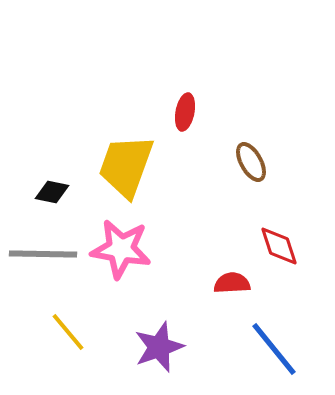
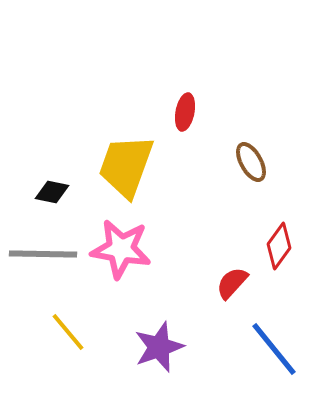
red diamond: rotated 54 degrees clockwise
red semicircle: rotated 45 degrees counterclockwise
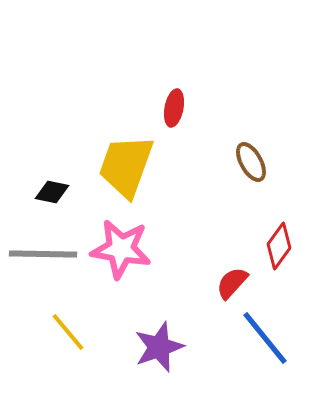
red ellipse: moved 11 px left, 4 px up
blue line: moved 9 px left, 11 px up
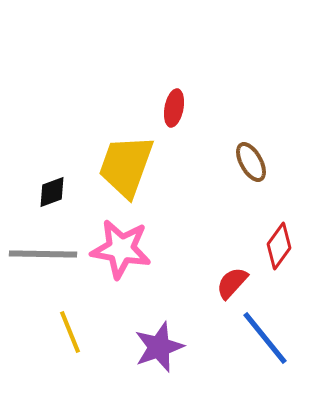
black diamond: rotated 32 degrees counterclockwise
yellow line: moved 2 px right; rotated 18 degrees clockwise
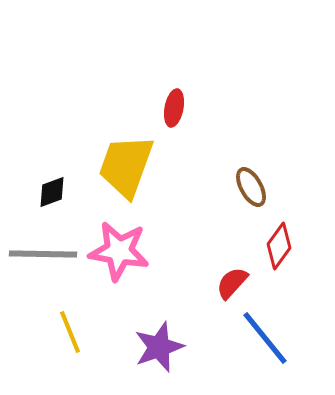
brown ellipse: moved 25 px down
pink star: moved 2 px left, 2 px down
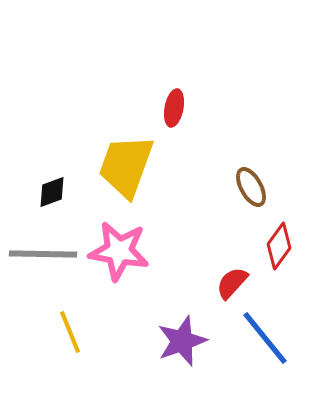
purple star: moved 23 px right, 6 px up
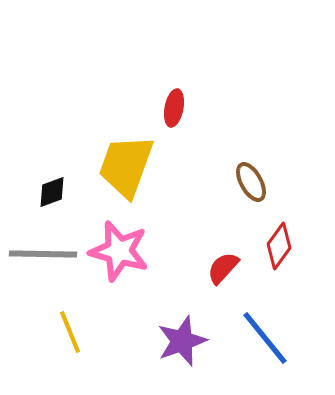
brown ellipse: moved 5 px up
pink star: rotated 6 degrees clockwise
red semicircle: moved 9 px left, 15 px up
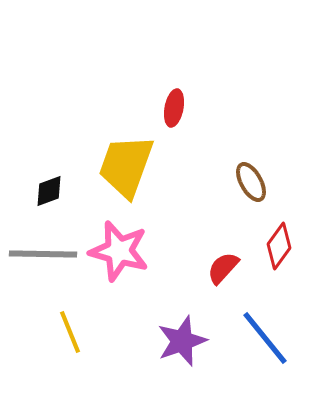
black diamond: moved 3 px left, 1 px up
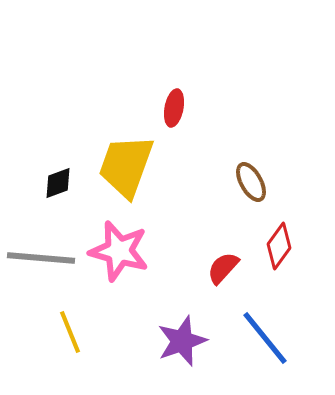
black diamond: moved 9 px right, 8 px up
gray line: moved 2 px left, 4 px down; rotated 4 degrees clockwise
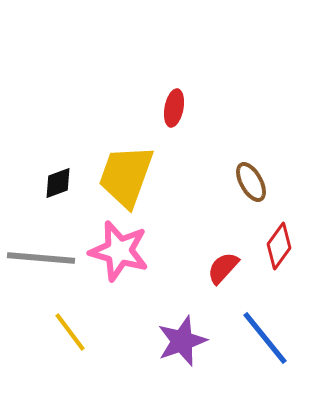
yellow trapezoid: moved 10 px down
yellow line: rotated 15 degrees counterclockwise
